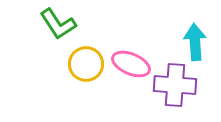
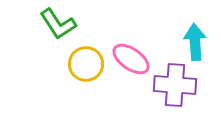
pink ellipse: moved 5 px up; rotated 12 degrees clockwise
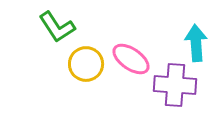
green L-shape: moved 1 px left, 3 px down
cyan arrow: moved 1 px right, 1 px down
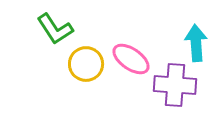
green L-shape: moved 2 px left, 2 px down
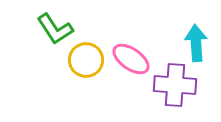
yellow circle: moved 4 px up
